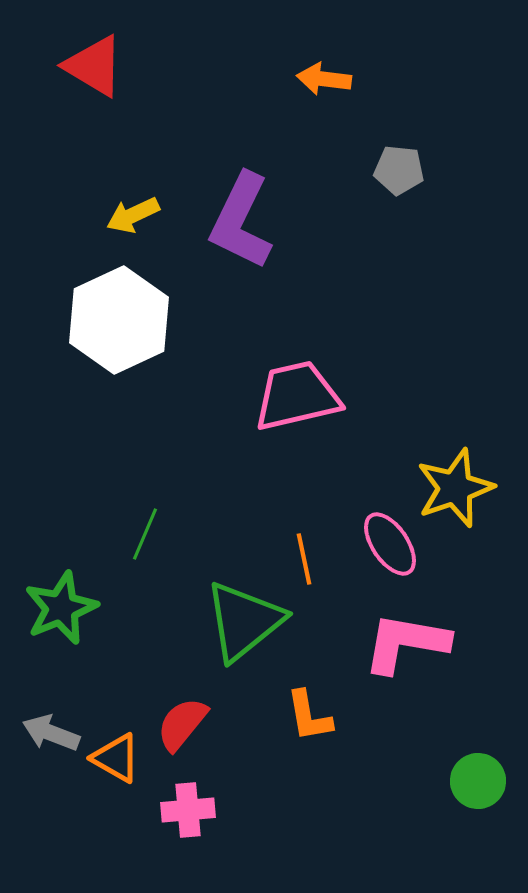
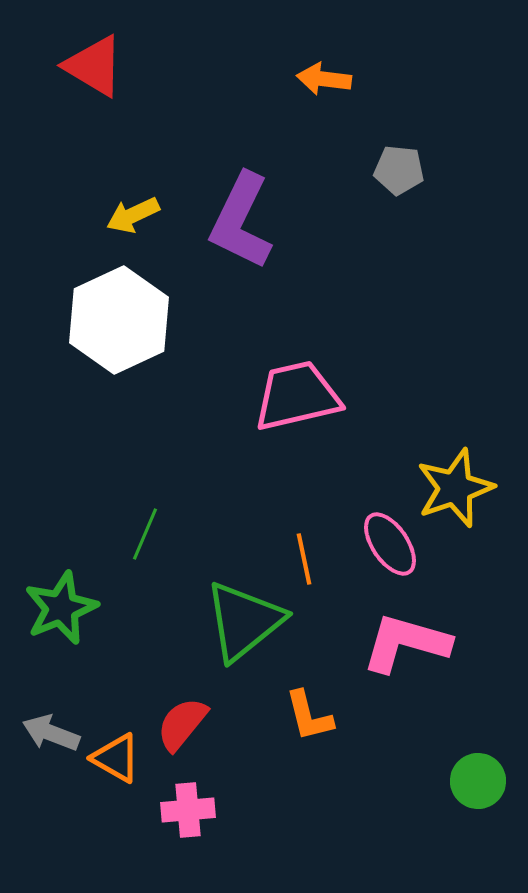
pink L-shape: rotated 6 degrees clockwise
orange L-shape: rotated 4 degrees counterclockwise
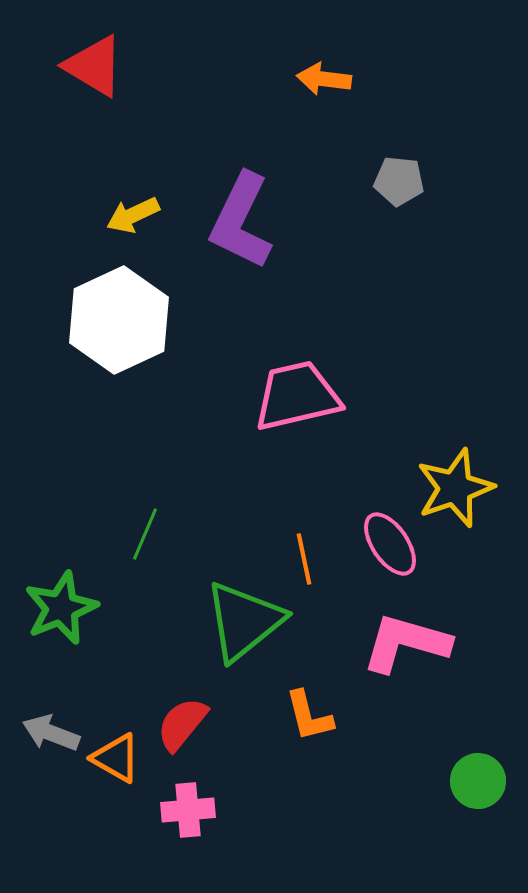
gray pentagon: moved 11 px down
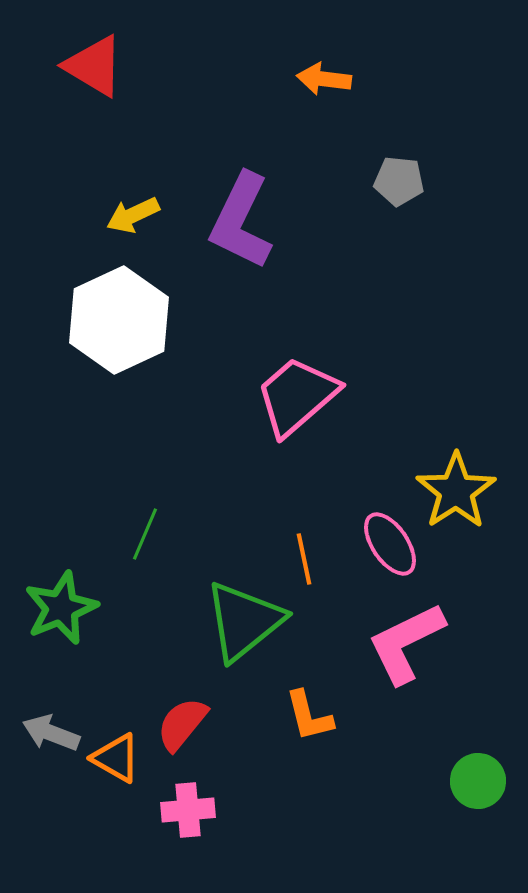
pink trapezoid: rotated 28 degrees counterclockwise
yellow star: moved 1 px right, 3 px down; rotated 14 degrees counterclockwise
pink L-shape: rotated 42 degrees counterclockwise
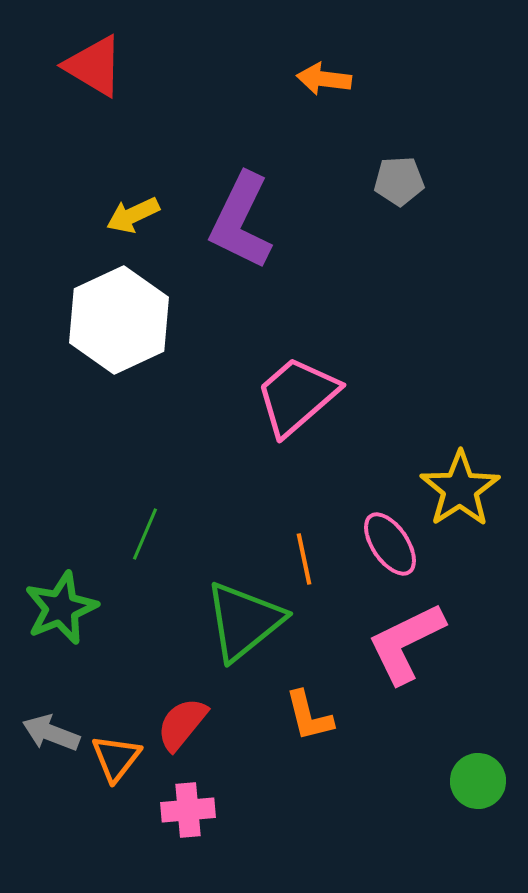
gray pentagon: rotated 9 degrees counterclockwise
yellow star: moved 4 px right, 2 px up
orange triangle: rotated 38 degrees clockwise
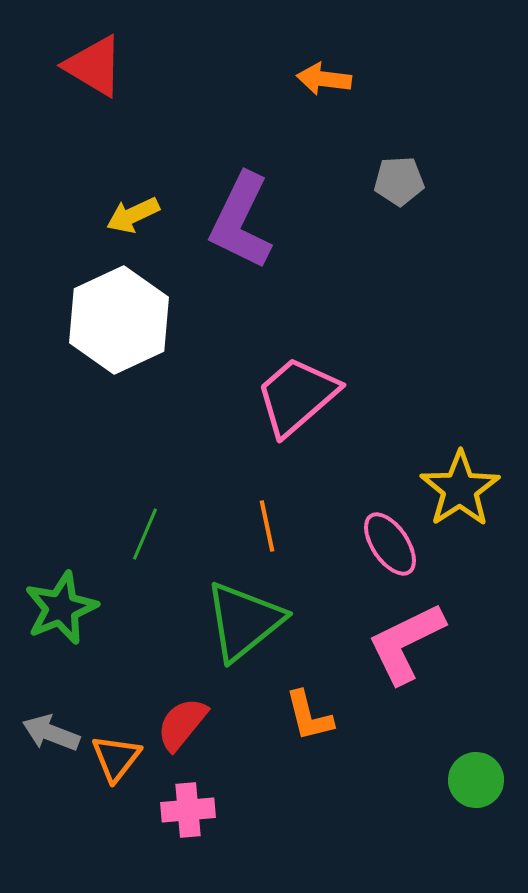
orange line: moved 37 px left, 33 px up
green circle: moved 2 px left, 1 px up
